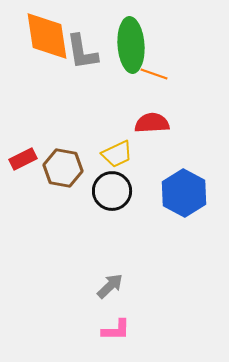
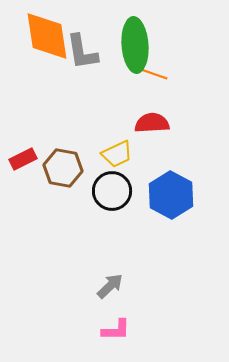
green ellipse: moved 4 px right
blue hexagon: moved 13 px left, 2 px down
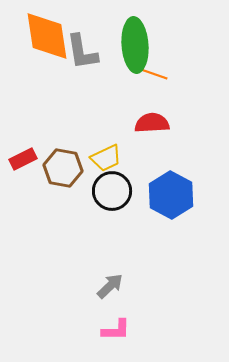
yellow trapezoid: moved 11 px left, 4 px down
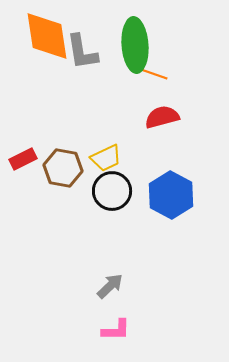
red semicircle: moved 10 px right, 6 px up; rotated 12 degrees counterclockwise
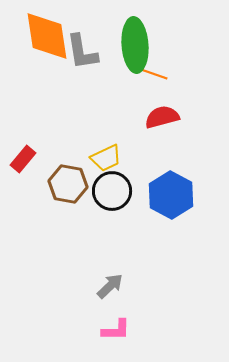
red rectangle: rotated 24 degrees counterclockwise
brown hexagon: moved 5 px right, 16 px down
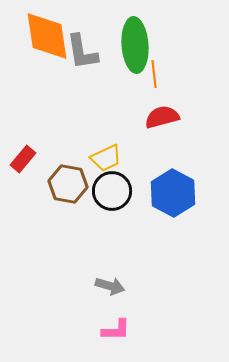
orange line: rotated 64 degrees clockwise
blue hexagon: moved 2 px right, 2 px up
gray arrow: rotated 60 degrees clockwise
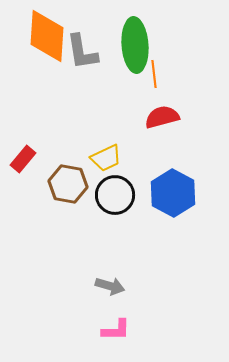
orange diamond: rotated 12 degrees clockwise
black circle: moved 3 px right, 4 px down
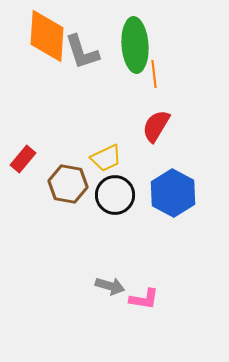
gray L-shape: rotated 9 degrees counterclockwise
red semicircle: moved 6 px left, 9 px down; rotated 44 degrees counterclockwise
pink L-shape: moved 28 px right, 31 px up; rotated 8 degrees clockwise
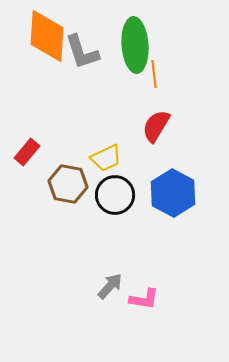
red rectangle: moved 4 px right, 7 px up
gray arrow: rotated 64 degrees counterclockwise
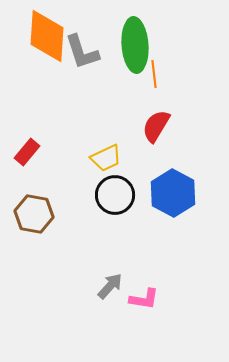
brown hexagon: moved 34 px left, 30 px down
